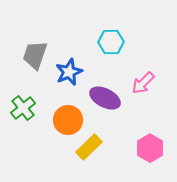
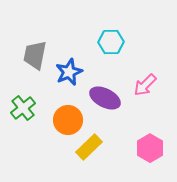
gray trapezoid: rotated 8 degrees counterclockwise
pink arrow: moved 2 px right, 2 px down
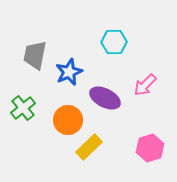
cyan hexagon: moved 3 px right
pink hexagon: rotated 12 degrees clockwise
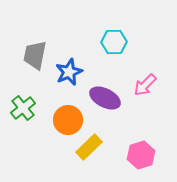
pink hexagon: moved 9 px left, 7 px down
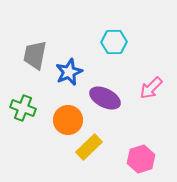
pink arrow: moved 6 px right, 3 px down
green cross: rotated 30 degrees counterclockwise
pink hexagon: moved 4 px down
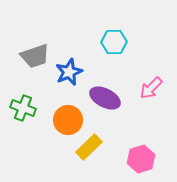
gray trapezoid: moved 1 px down; rotated 120 degrees counterclockwise
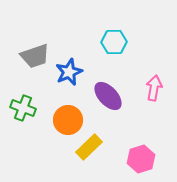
pink arrow: moved 3 px right; rotated 145 degrees clockwise
purple ellipse: moved 3 px right, 2 px up; rotated 20 degrees clockwise
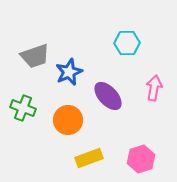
cyan hexagon: moved 13 px right, 1 px down
yellow rectangle: moved 11 px down; rotated 24 degrees clockwise
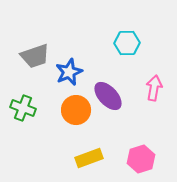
orange circle: moved 8 px right, 10 px up
